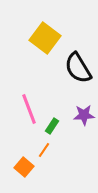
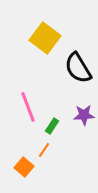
pink line: moved 1 px left, 2 px up
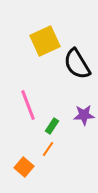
yellow square: moved 3 px down; rotated 28 degrees clockwise
black semicircle: moved 1 px left, 4 px up
pink line: moved 2 px up
orange line: moved 4 px right, 1 px up
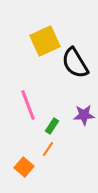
black semicircle: moved 2 px left, 1 px up
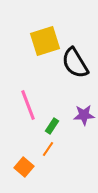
yellow square: rotated 8 degrees clockwise
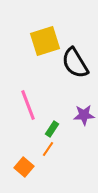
green rectangle: moved 3 px down
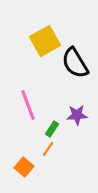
yellow square: rotated 12 degrees counterclockwise
purple star: moved 7 px left
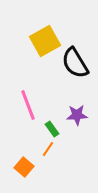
green rectangle: rotated 70 degrees counterclockwise
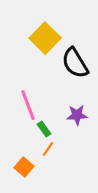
yellow square: moved 3 px up; rotated 16 degrees counterclockwise
green rectangle: moved 8 px left
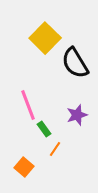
purple star: rotated 15 degrees counterclockwise
orange line: moved 7 px right
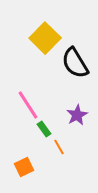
pink line: rotated 12 degrees counterclockwise
purple star: rotated 10 degrees counterclockwise
orange line: moved 4 px right, 2 px up; rotated 63 degrees counterclockwise
orange square: rotated 24 degrees clockwise
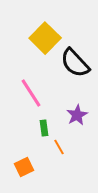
black semicircle: rotated 12 degrees counterclockwise
pink line: moved 3 px right, 12 px up
green rectangle: moved 1 px up; rotated 28 degrees clockwise
